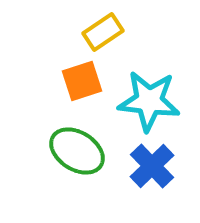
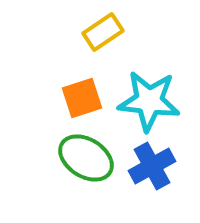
orange square: moved 17 px down
green ellipse: moved 9 px right, 7 px down
blue cross: rotated 15 degrees clockwise
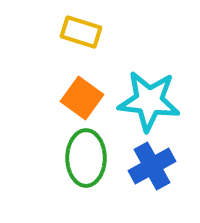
yellow rectangle: moved 22 px left; rotated 51 degrees clockwise
orange square: rotated 36 degrees counterclockwise
green ellipse: rotated 58 degrees clockwise
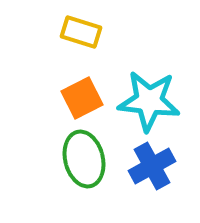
orange square: rotated 27 degrees clockwise
green ellipse: moved 2 px left, 1 px down; rotated 14 degrees counterclockwise
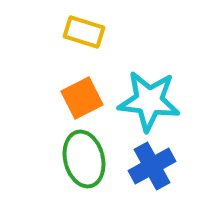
yellow rectangle: moved 3 px right
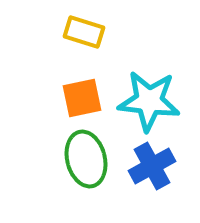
orange square: rotated 15 degrees clockwise
green ellipse: moved 2 px right
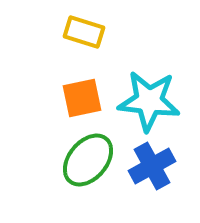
green ellipse: moved 2 px right, 1 px down; rotated 54 degrees clockwise
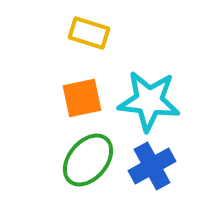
yellow rectangle: moved 5 px right, 1 px down
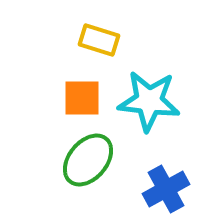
yellow rectangle: moved 10 px right, 7 px down
orange square: rotated 12 degrees clockwise
blue cross: moved 14 px right, 23 px down
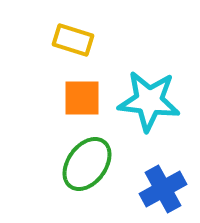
yellow rectangle: moved 26 px left
green ellipse: moved 1 px left, 4 px down; rotated 4 degrees counterclockwise
blue cross: moved 3 px left
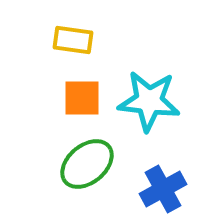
yellow rectangle: rotated 9 degrees counterclockwise
green ellipse: rotated 14 degrees clockwise
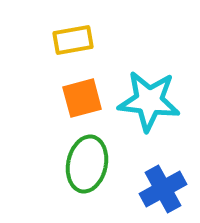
yellow rectangle: rotated 18 degrees counterclockwise
orange square: rotated 15 degrees counterclockwise
green ellipse: rotated 38 degrees counterclockwise
